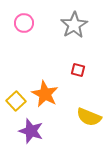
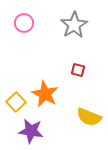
yellow square: moved 1 px down
purple star: rotated 10 degrees counterclockwise
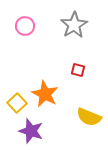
pink circle: moved 1 px right, 3 px down
yellow square: moved 1 px right, 1 px down
purple star: rotated 10 degrees clockwise
